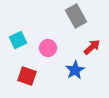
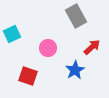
cyan square: moved 6 px left, 6 px up
red square: moved 1 px right
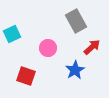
gray rectangle: moved 5 px down
red square: moved 2 px left
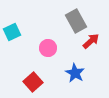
cyan square: moved 2 px up
red arrow: moved 1 px left, 6 px up
blue star: moved 3 px down; rotated 12 degrees counterclockwise
red square: moved 7 px right, 6 px down; rotated 30 degrees clockwise
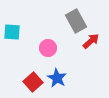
cyan square: rotated 30 degrees clockwise
blue star: moved 18 px left, 5 px down
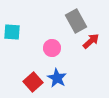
pink circle: moved 4 px right
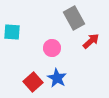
gray rectangle: moved 2 px left, 3 px up
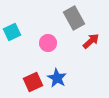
cyan square: rotated 30 degrees counterclockwise
pink circle: moved 4 px left, 5 px up
red square: rotated 18 degrees clockwise
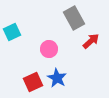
pink circle: moved 1 px right, 6 px down
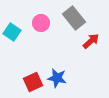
gray rectangle: rotated 10 degrees counterclockwise
cyan square: rotated 30 degrees counterclockwise
pink circle: moved 8 px left, 26 px up
blue star: rotated 18 degrees counterclockwise
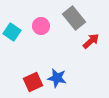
pink circle: moved 3 px down
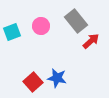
gray rectangle: moved 2 px right, 3 px down
cyan square: rotated 36 degrees clockwise
red square: rotated 18 degrees counterclockwise
